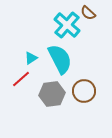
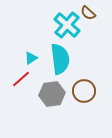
cyan semicircle: rotated 20 degrees clockwise
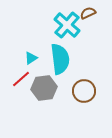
brown semicircle: rotated 112 degrees clockwise
gray hexagon: moved 8 px left, 6 px up
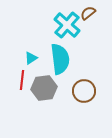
brown semicircle: rotated 14 degrees counterclockwise
red line: moved 1 px right, 1 px down; rotated 42 degrees counterclockwise
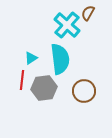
brown semicircle: rotated 21 degrees counterclockwise
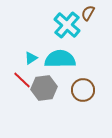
cyan semicircle: rotated 84 degrees counterclockwise
red line: rotated 54 degrees counterclockwise
brown circle: moved 1 px left, 1 px up
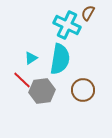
cyan cross: rotated 16 degrees counterclockwise
cyan semicircle: rotated 100 degrees clockwise
gray hexagon: moved 2 px left, 3 px down
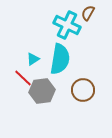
cyan triangle: moved 2 px right, 1 px down
red line: moved 1 px right, 2 px up
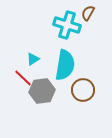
cyan cross: rotated 8 degrees counterclockwise
cyan semicircle: moved 5 px right, 6 px down
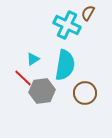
cyan cross: rotated 8 degrees clockwise
brown circle: moved 2 px right, 3 px down
